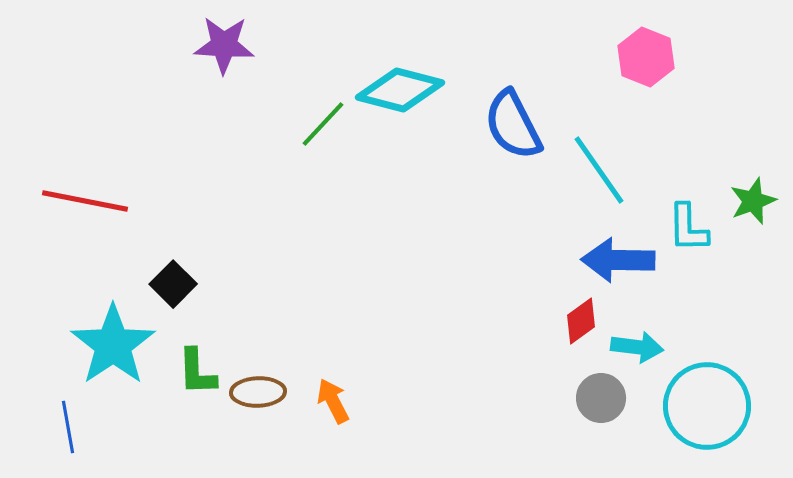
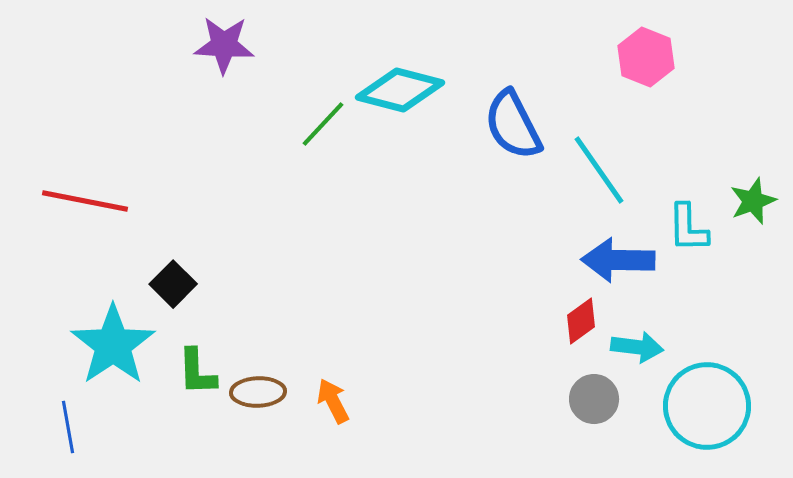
gray circle: moved 7 px left, 1 px down
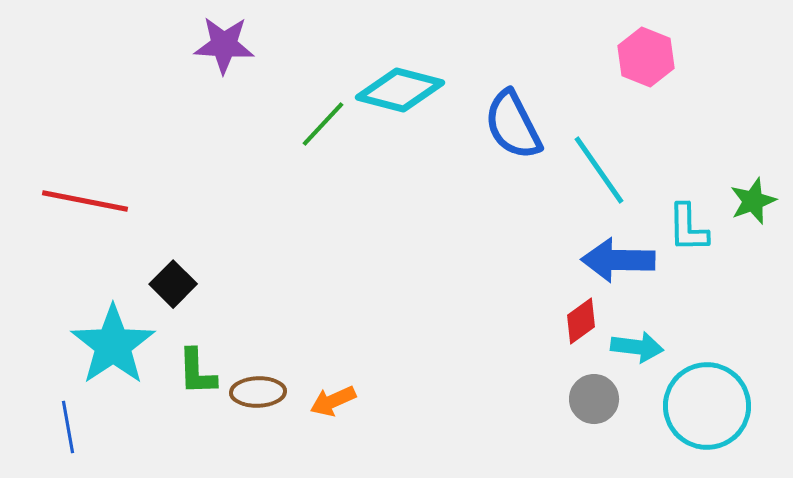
orange arrow: rotated 87 degrees counterclockwise
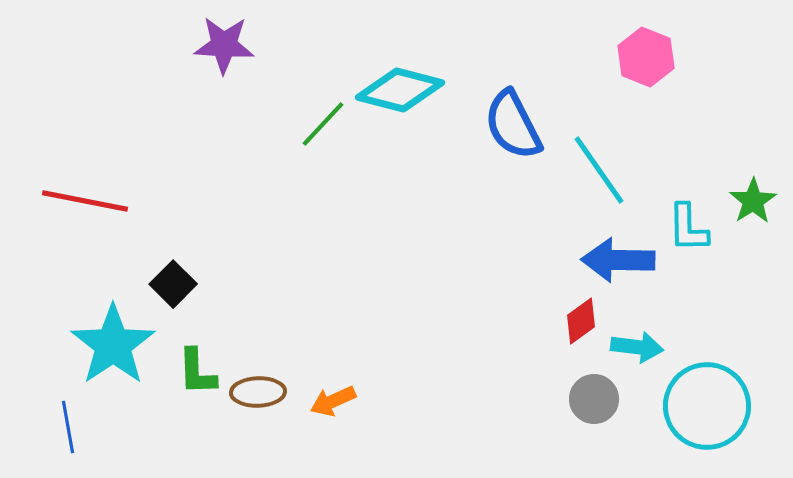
green star: rotated 12 degrees counterclockwise
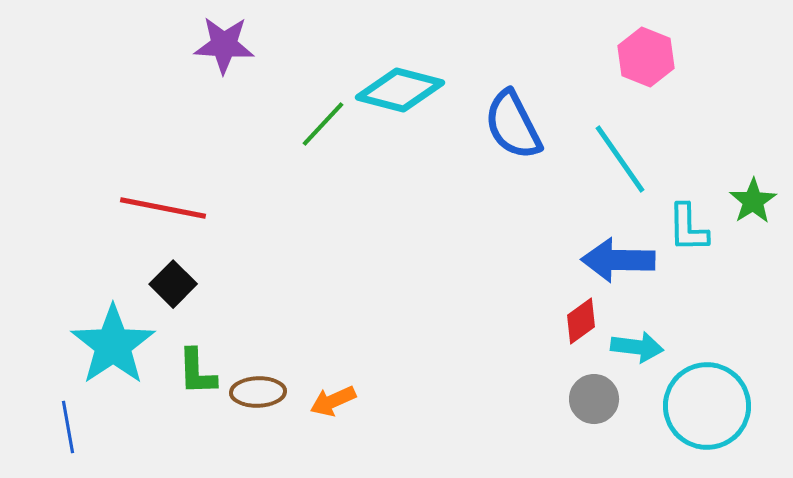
cyan line: moved 21 px right, 11 px up
red line: moved 78 px right, 7 px down
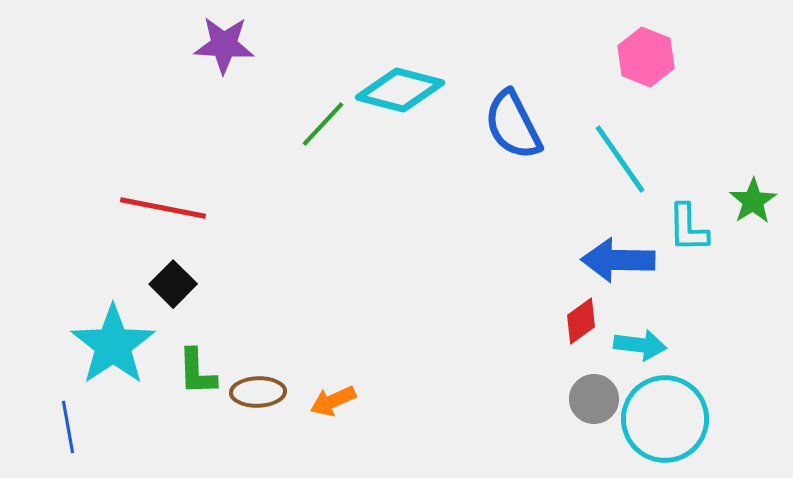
cyan arrow: moved 3 px right, 2 px up
cyan circle: moved 42 px left, 13 px down
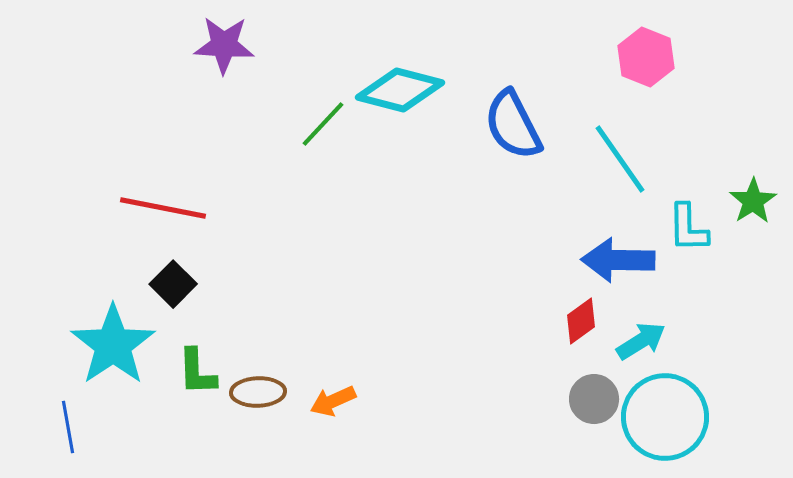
cyan arrow: moved 1 px right, 4 px up; rotated 39 degrees counterclockwise
cyan circle: moved 2 px up
